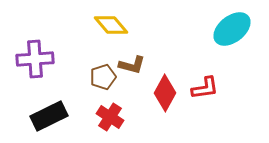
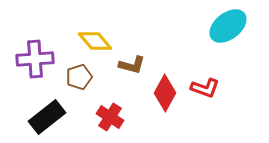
yellow diamond: moved 16 px left, 16 px down
cyan ellipse: moved 4 px left, 3 px up
brown pentagon: moved 24 px left
red L-shape: rotated 28 degrees clockwise
black rectangle: moved 2 px left, 1 px down; rotated 12 degrees counterclockwise
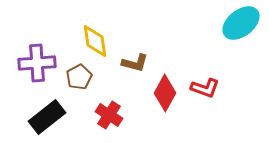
cyan ellipse: moved 13 px right, 3 px up
yellow diamond: rotated 32 degrees clockwise
purple cross: moved 2 px right, 4 px down
brown L-shape: moved 3 px right, 2 px up
brown pentagon: rotated 10 degrees counterclockwise
red cross: moved 1 px left, 2 px up
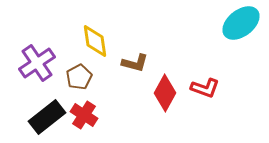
purple cross: rotated 30 degrees counterclockwise
red cross: moved 25 px left
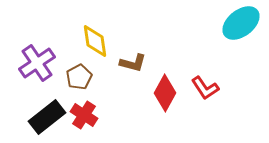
brown L-shape: moved 2 px left
red L-shape: rotated 36 degrees clockwise
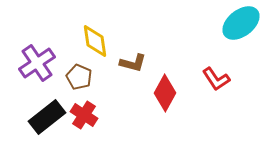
brown pentagon: rotated 20 degrees counterclockwise
red L-shape: moved 11 px right, 9 px up
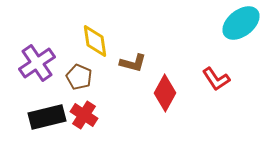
black rectangle: rotated 24 degrees clockwise
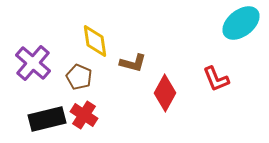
purple cross: moved 4 px left; rotated 15 degrees counterclockwise
red L-shape: rotated 12 degrees clockwise
black rectangle: moved 2 px down
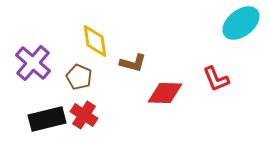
red diamond: rotated 63 degrees clockwise
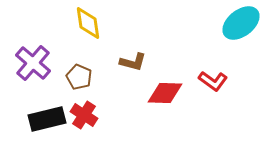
yellow diamond: moved 7 px left, 18 px up
brown L-shape: moved 1 px up
red L-shape: moved 3 px left, 2 px down; rotated 32 degrees counterclockwise
